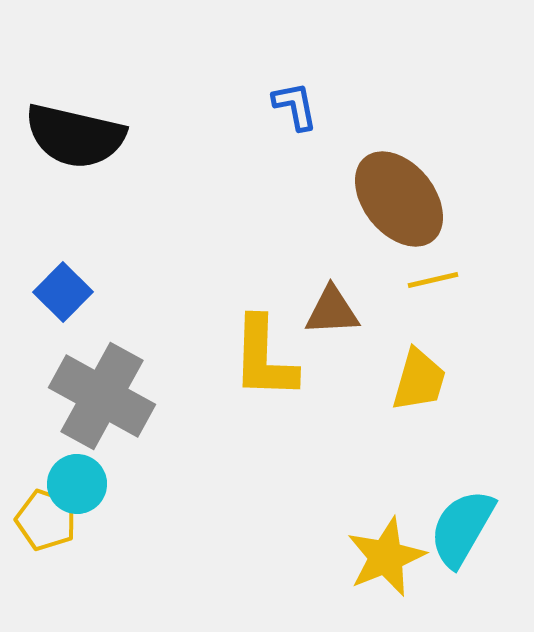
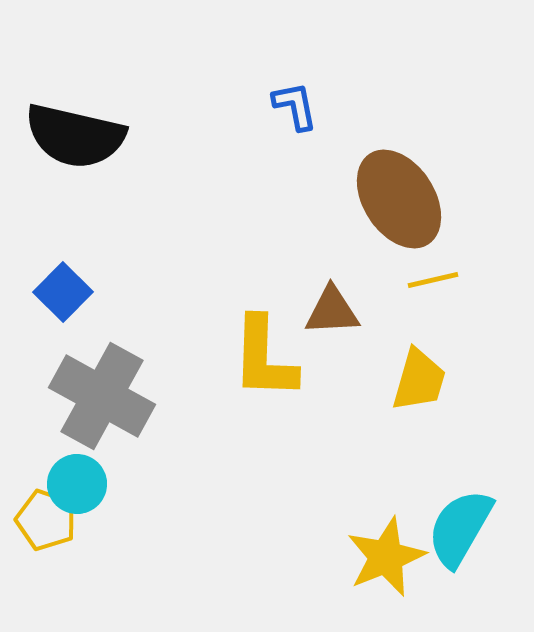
brown ellipse: rotated 6 degrees clockwise
cyan semicircle: moved 2 px left
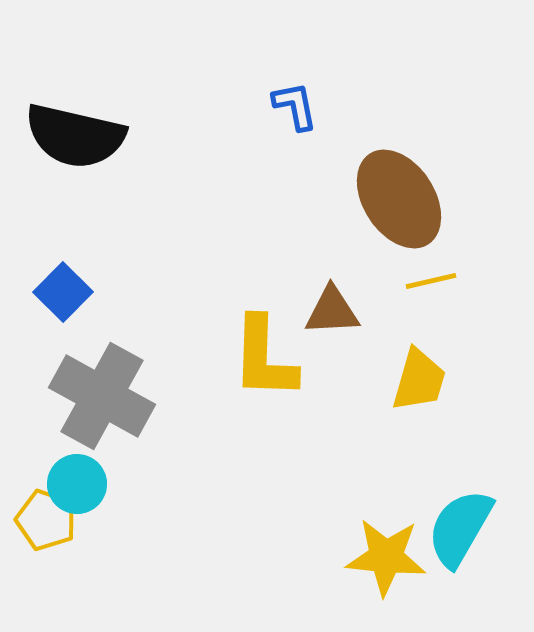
yellow line: moved 2 px left, 1 px down
yellow star: rotated 28 degrees clockwise
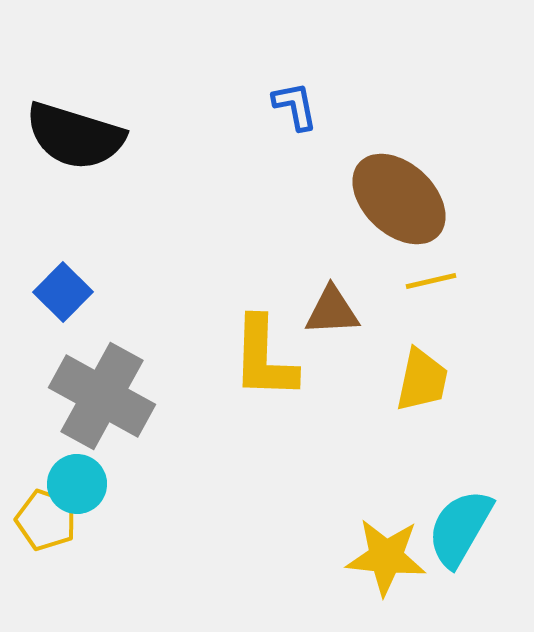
black semicircle: rotated 4 degrees clockwise
brown ellipse: rotated 14 degrees counterclockwise
yellow trapezoid: moved 3 px right; rotated 4 degrees counterclockwise
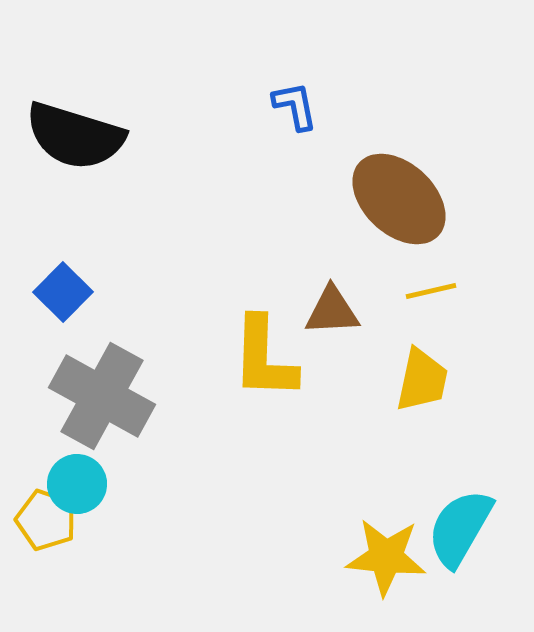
yellow line: moved 10 px down
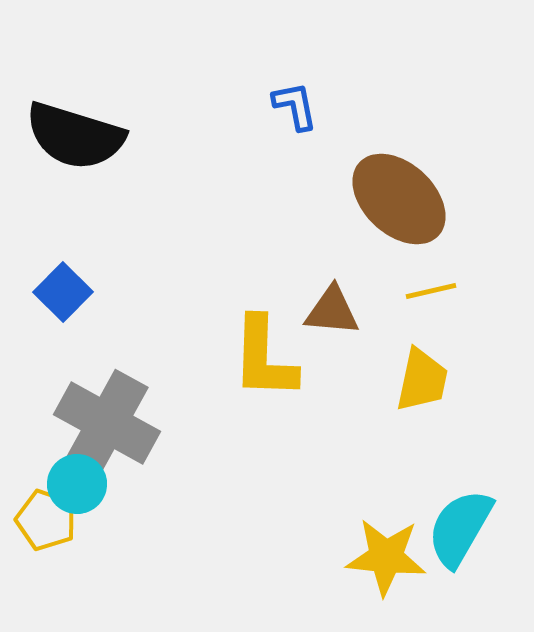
brown triangle: rotated 8 degrees clockwise
gray cross: moved 5 px right, 27 px down
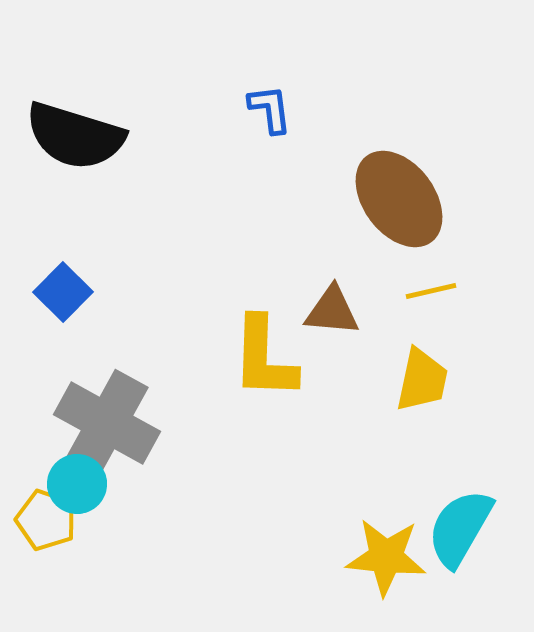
blue L-shape: moved 25 px left, 3 px down; rotated 4 degrees clockwise
brown ellipse: rotated 10 degrees clockwise
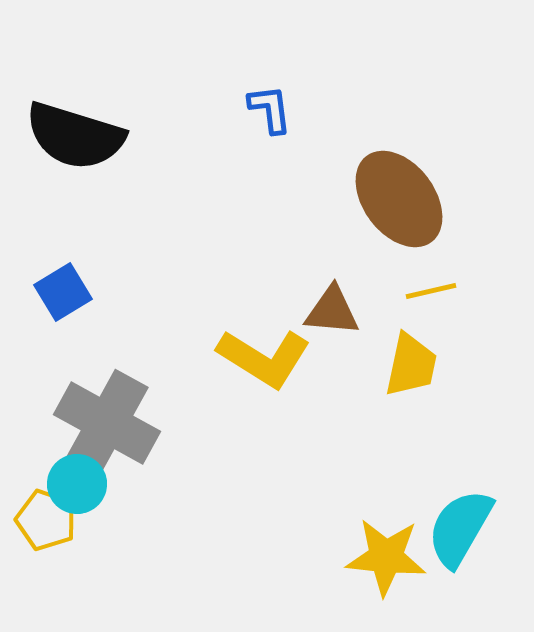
blue square: rotated 14 degrees clockwise
yellow L-shape: rotated 60 degrees counterclockwise
yellow trapezoid: moved 11 px left, 15 px up
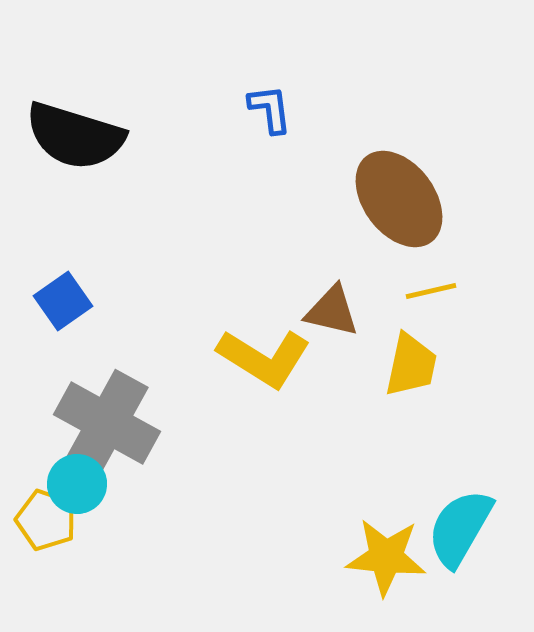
blue square: moved 9 px down; rotated 4 degrees counterclockwise
brown triangle: rotated 8 degrees clockwise
